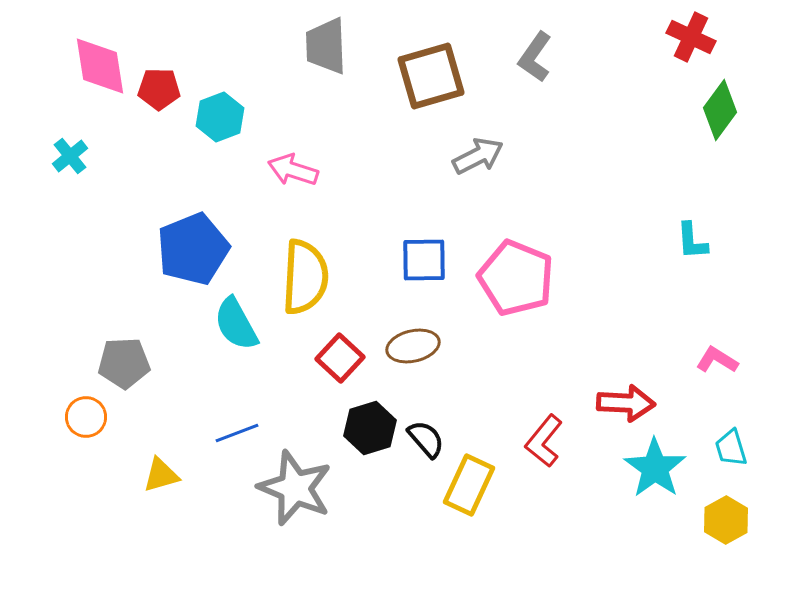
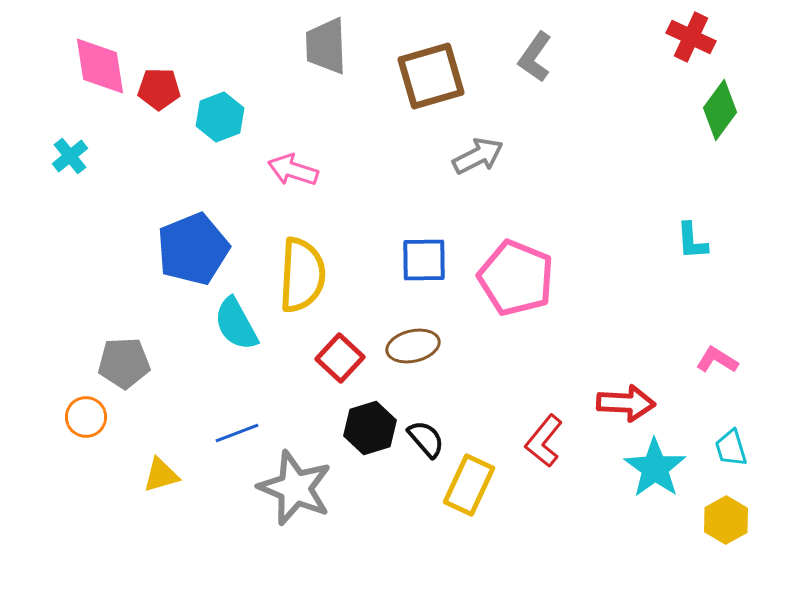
yellow semicircle: moved 3 px left, 2 px up
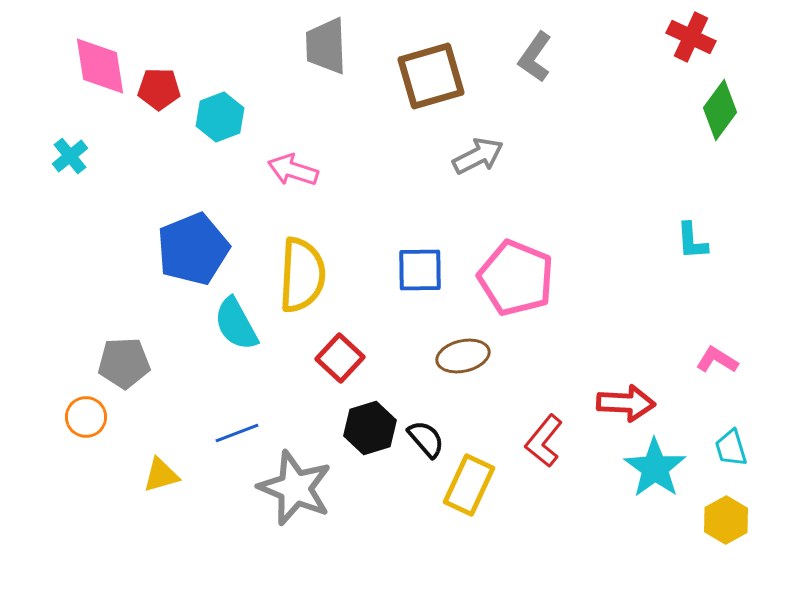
blue square: moved 4 px left, 10 px down
brown ellipse: moved 50 px right, 10 px down
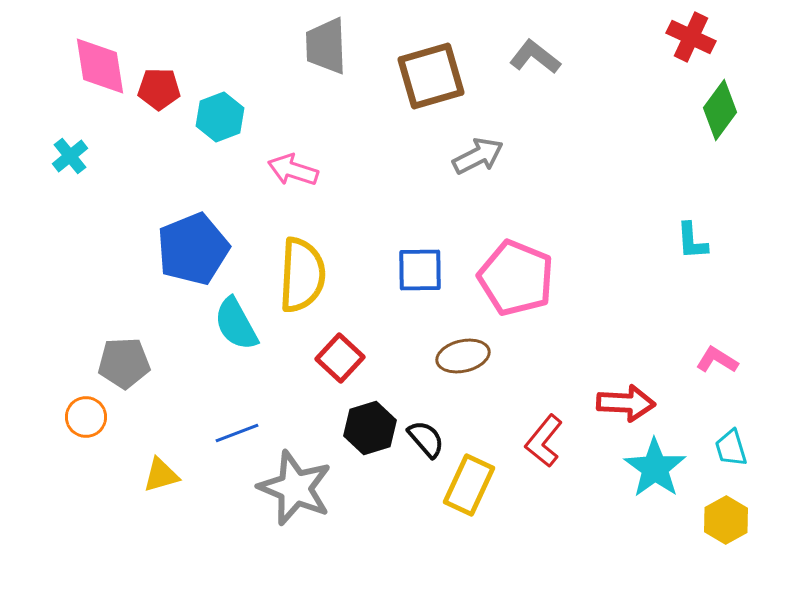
gray L-shape: rotated 93 degrees clockwise
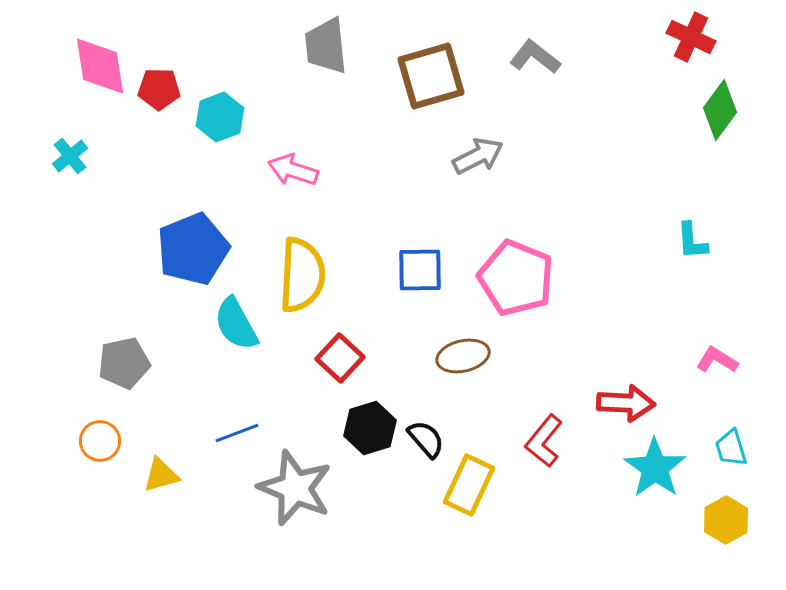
gray trapezoid: rotated 4 degrees counterclockwise
gray pentagon: rotated 9 degrees counterclockwise
orange circle: moved 14 px right, 24 px down
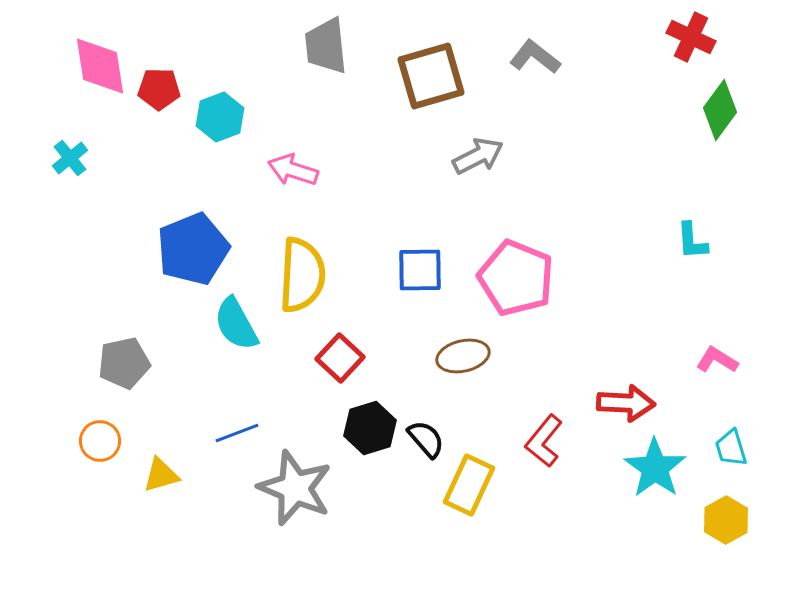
cyan cross: moved 2 px down
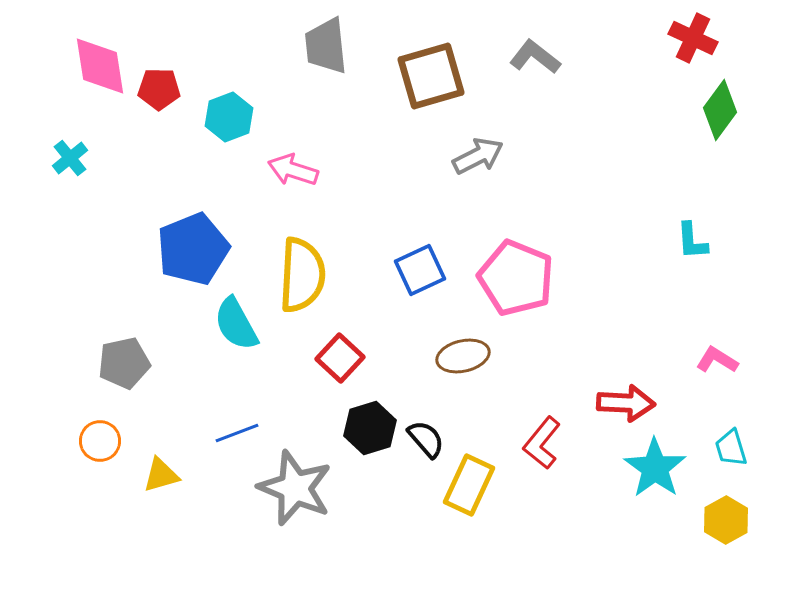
red cross: moved 2 px right, 1 px down
cyan hexagon: moved 9 px right
blue square: rotated 24 degrees counterclockwise
red L-shape: moved 2 px left, 2 px down
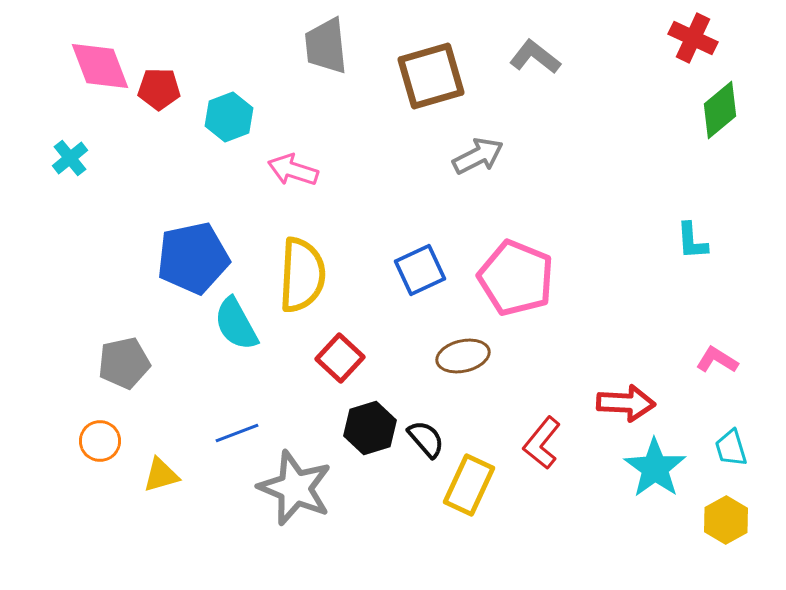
pink diamond: rotated 12 degrees counterclockwise
green diamond: rotated 14 degrees clockwise
blue pentagon: moved 9 px down; rotated 10 degrees clockwise
